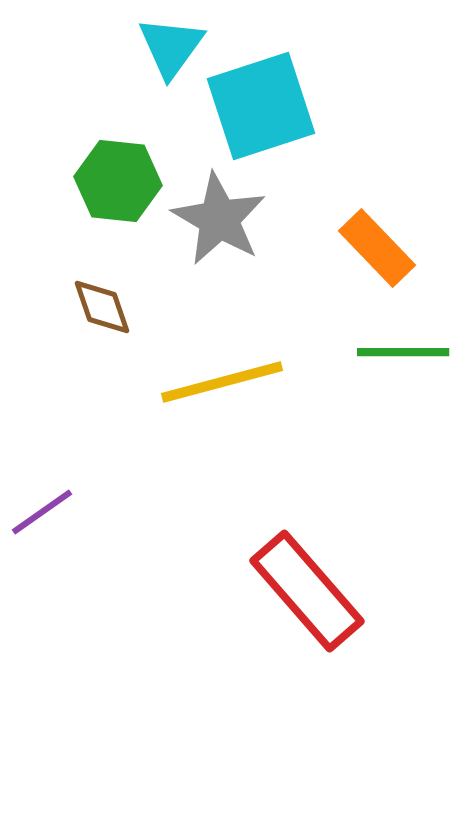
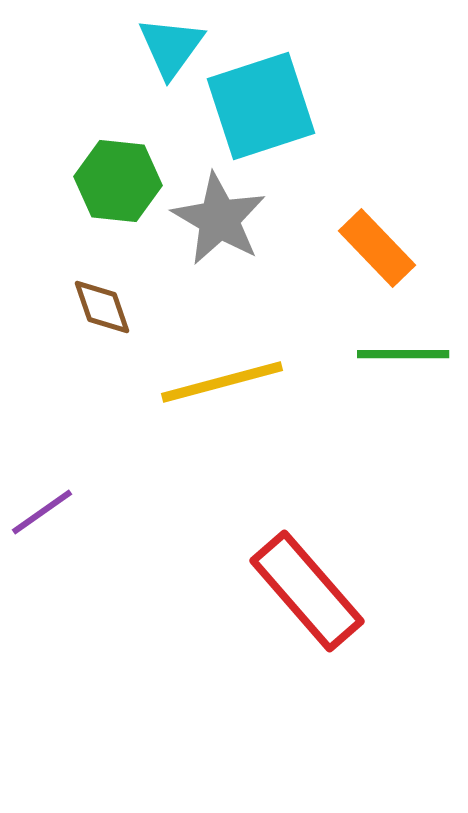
green line: moved 2 px down
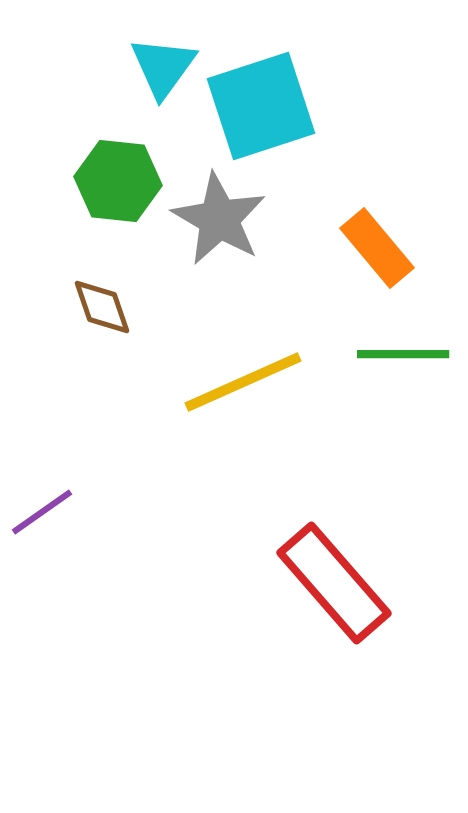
cyan triangle: moved 8 px left, 20 px down
orange rectangle: rotated 4 degrees clockwise
yellow line: moved 21 px right; rotated 9 degrees counterclockwise
red rectangle: moved 27 px right, 8 px up
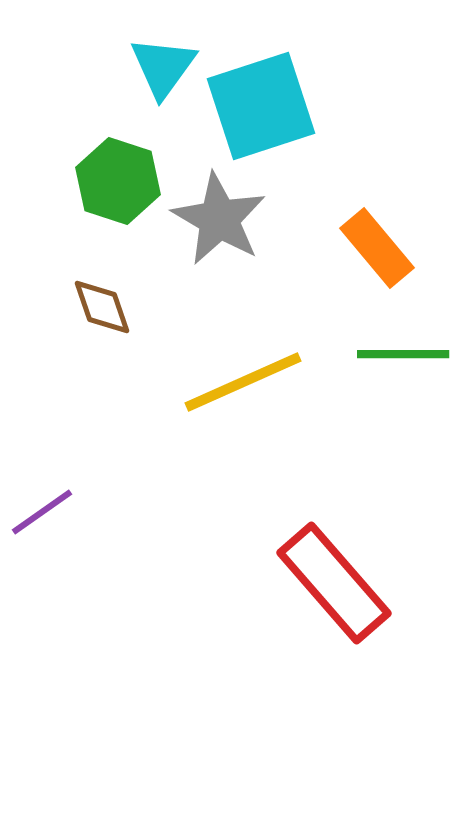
green hexagon: rotated 12 degrees clockwise
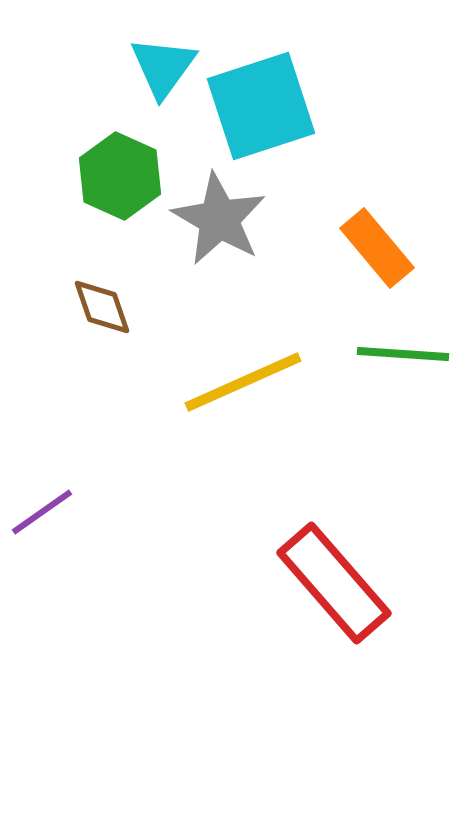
green hexagon: moved 2 px right, 5 px up; rotated 6 degrees clockwise
green line: rotated 4 degrees clockwise
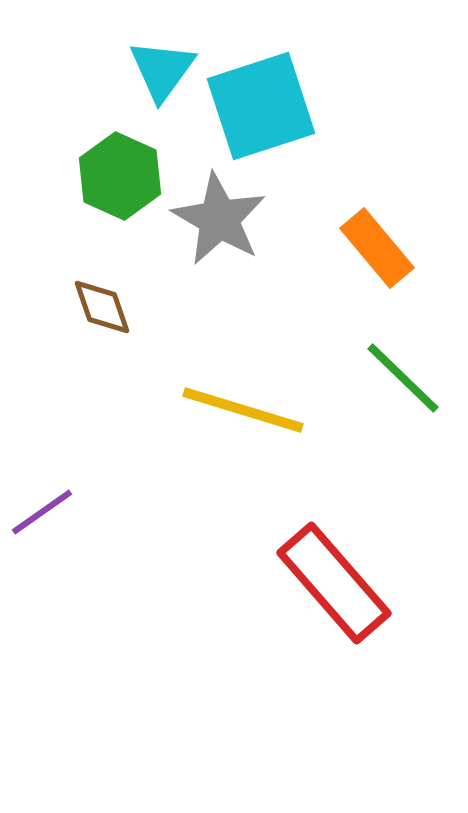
cyan triangle: moved 1 px left, 3 px down
green line: moved 24 px down; rotated 40 degrees clockwise
yellow line: moved 28 px down; rotated 41 degrees clockwise
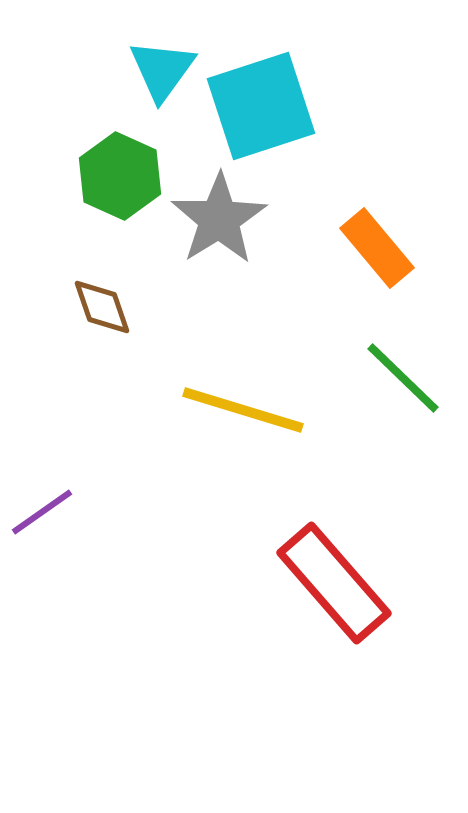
gray star: rotated 10 degrees clockwise
